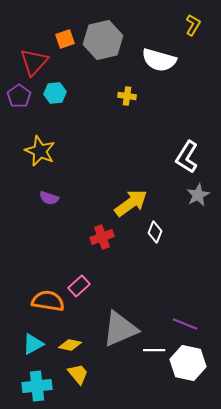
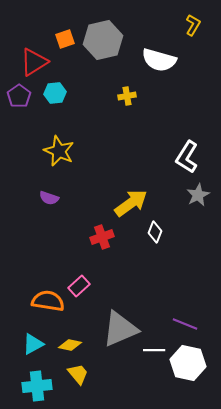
red triangle: rotated 16 degrees clockwise
yellow cross: rotated 18 degrees counterclockwise
yellow star: moved 19 px right
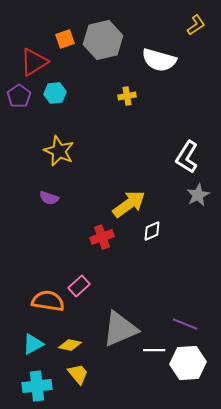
yellow L-shape: moved 3 px right; rotated 25 degrees clockwise
yellow arrow: moved 2 px left, 1 px down
white diamond: moved 3 px left, 1 px up; rotated 45 degrees clockwise
white hexagon: rotated 16 degrees counterclockwise
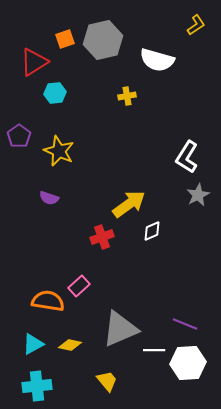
white semicircle: moved 2 px left
purple pentagon: moved 40 px down
yellow trapezoid: moved 29 px right, 7 px down
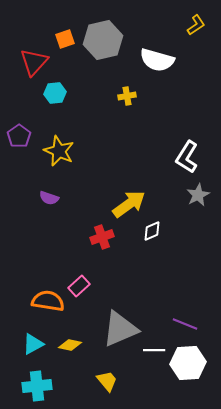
red triangle: rotated 16 degrees counterclockwise
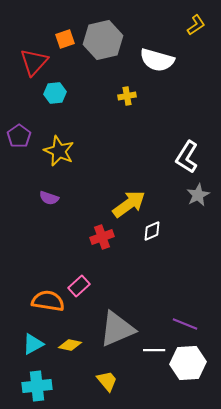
gray triangle: moved 3 px left
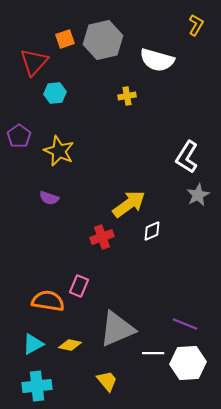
yellow L-shape: rotated 25 degrees counterclockwise
pink rectangle: rotated 25 degrees counterclockwise
white line: moved 1 px left, 3 px down
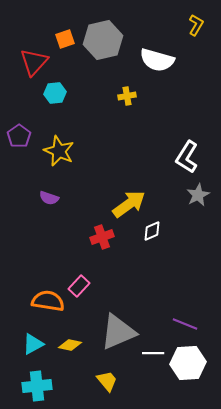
pink rectangle: rotated 20 degrees clockwise
gray triangle: moved 1 px right, 3 px down
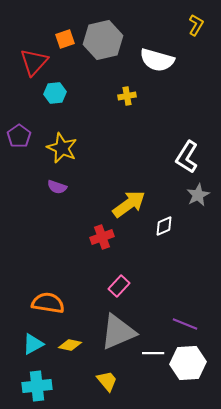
yellow star: moved 3 px right, 3 px up
purple semicircle: moved 8 px right, 11 px up
white diamond: moved 12 px right, 5 px up
pink rectangle: moved 40 px right
orange semicircle: moved 2 px down
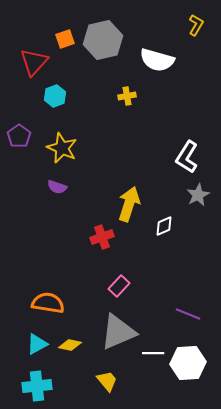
cyan hexagon: moved 3 px down; rotated 15 degrees counterclockwise
yellow arrow: rotated 36 degrees counterclockwise
purple line: moved 3 px right, 10 px up
cyan triangle: moved 4 px right
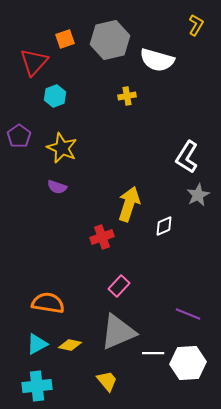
gray hexagon: moved 7 px right
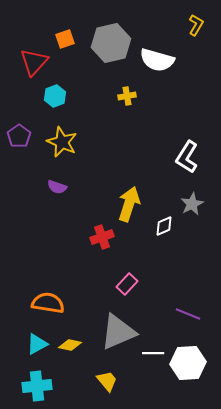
gray hexagon: moved 1 px right, 3 px down
yellow star: moved 6 px up
gray star: moved 6 px left, 9 px down
pink rectangle: moved 8 px right, 2 px up
